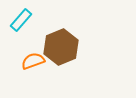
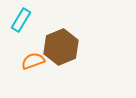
cyan rectangle: rotated 10 degrees counterclockwise
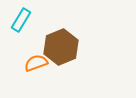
orange semicircle: moved 3 px right, 2 px down
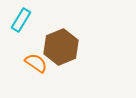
orange semicircle: rotated 55 degrees clockwise
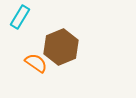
cyan rectangle: moved 1 px left, 3 px up
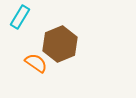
brown hexagon: moved 1 px left, 3 px up
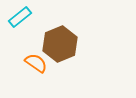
cyan rectangle: rotated 20 degrees clockwise
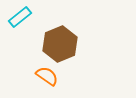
orange semicircle: moved 11 px right, 13 px down
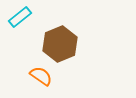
orange semicircle: moved 6 px left
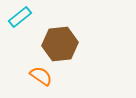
brown hexagon: rotated 16 degrees clockwise
